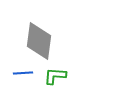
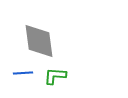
gray diamond: rotated 15 degrees counterclockwise
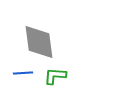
gray diamond: moved 1 px down
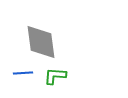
gray diamond: moved 2 px right
